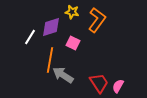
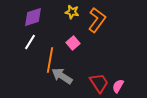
purple diamond: moved 18 px left, 10 px up
white line: moved 5 px down
pink square: rotated 24 degrees clockwise
gray arrow: moved 1 px left, 1 px down
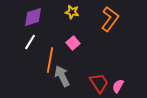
orange L-shape: moved 13 px right, 1 px up
gray arrow: rotated 30 degrees clockwise
